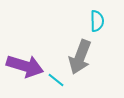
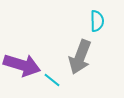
purple arrow: moved 3 px left, 1 px up
cyan line: moved 4 px left
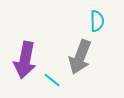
purple arrow: moved 3 px right, 5 px up; rotated 84 degrees clockwise
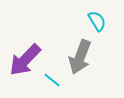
cyan semicircle: rotated 30 degrees counterclockwise
purple arrow: rotated 33 degrees clockwise
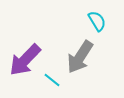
gray arrow: rotated 12 degrees clockwise
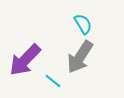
cyan semicircle: moved 14 px left, 3 px down
cyan line: moved 1 px right, 1 px down
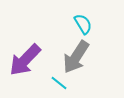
gray arrow: moved 4 px left
cyan line: moved 6 px right, 2 px down
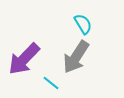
purple arrow: moved 1 px left, 1 px up
cyan line: moved 8 px left
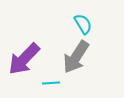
cyan line: rotated 42 degrees counterclockwise
